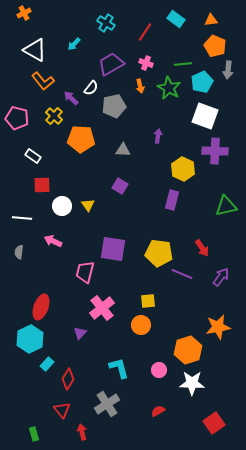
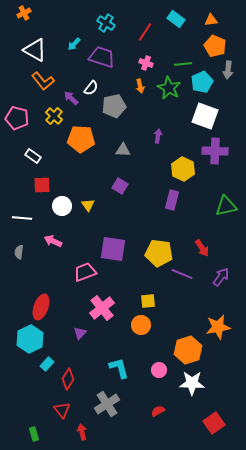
purple trapezoid at (111, 64): moved 9 px left, 7 px up; rotated 48 degrees clockwise
pink trapezoid at (85, 272): rotated 55 degrees clockwise
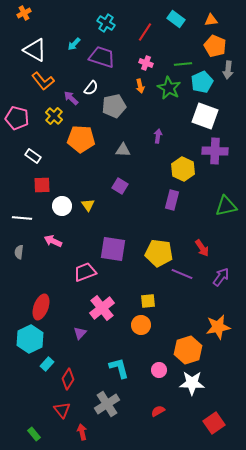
green rectangle at (34, 434): rotated 24 degrees counterclockwise
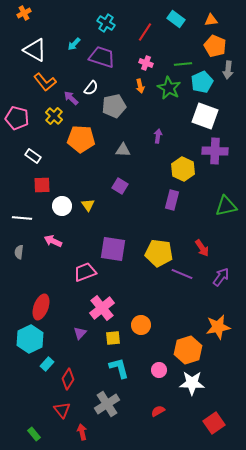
orange L-shape at (43, 81): moved 2 px right, 1 px down
yellow square at (148, 301): moved 35 px left, 37 px down
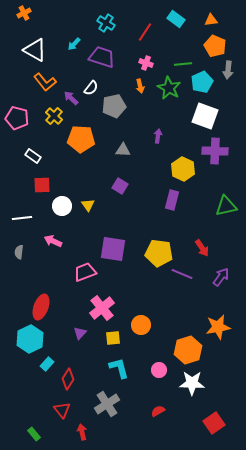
white line at (22, 218): rotated 12 degrees counterclockwise
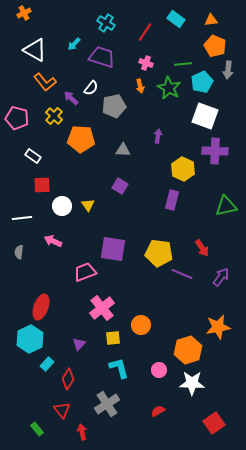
purple triangle at (80, 333): moved 1 px left, 11 px down
green rectangle at (34, 434): moved 3 px right, 5 px up
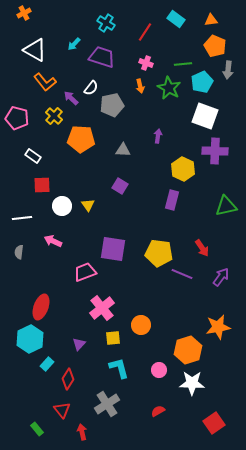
gray pentagon at (114, 106): moved 2 px left, 1 px up
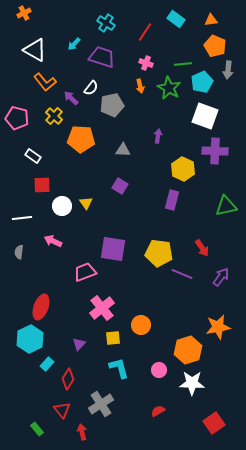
yellow triangle at (88, 205): moved 2 px left, 2 px up
gray cross at (107, 404): moved 6 px left
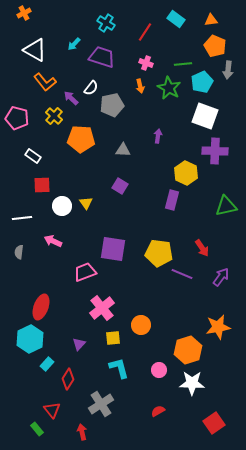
yellow hexagon at (183, 169): moved 3 px right, 4 px down
red triangle at (62, 410): moved 10 px left
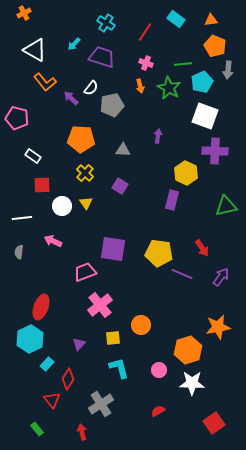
yellow cross at (54, 116): moved 31 px right, 57 px down
pink cross at (102, 308): moved 2 px left, 3 px up
red triangle at (52, 410): moved 10 px up
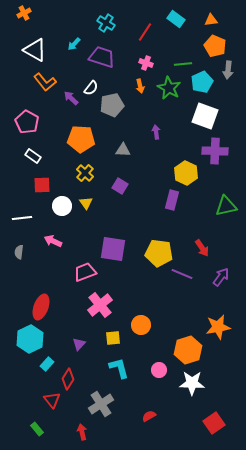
pink pentagon at (17, 118): moved 10 px right, 4 px down; rotated 15 degrees clockwise
purple arrow at (158, 136): moved 2 px left, 4 px up; rotated 16 degrees counterclockwise
red semicircle at (158, 411): moved 9 px left, 5 px down
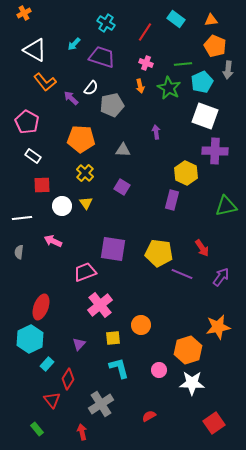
purple square at (120, 186): moved 2 px right, 1 px down
